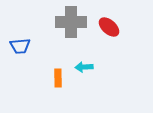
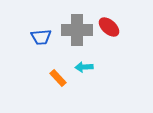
gray cross: moved 6 px right, 8 px down
blue trapezoid: moved 21 px right, 9 px up
orange rectangle: rotated 42 degrees counterclockwise
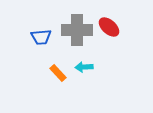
orange rectangle: moved 5 px up
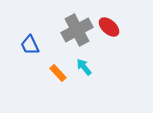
gray cross: rotated 28 degrees counterclockwise
blue trapezoid: moved 11 px left, 8 px down; rotated 70 degrees clockwise
cyan arrow: rotated 54 degrees clockwise
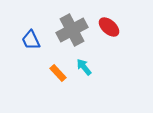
gray cross: moved 5 px left
blue trapezoid: moved 1 px right, 5 px up
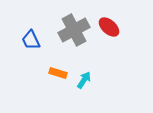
gray cross: moved 2 px right
cyan arrow: moved 13 px down; rotated 72 degrees clockwise
orange rectangle: rotated 30 degrees counterclockwise
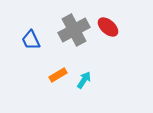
red ellipse: moved 1 px left
orange rectangle: moved 2 px down; rotated 48 degrees counterclockwise
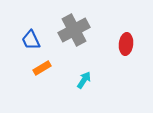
red ellipse: moved 18 px right, 17 px down; rotated 55 degrees clockwise
orange rectangle: moved 16 px left, 7 px up
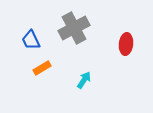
gray cross: moved 2 px up
